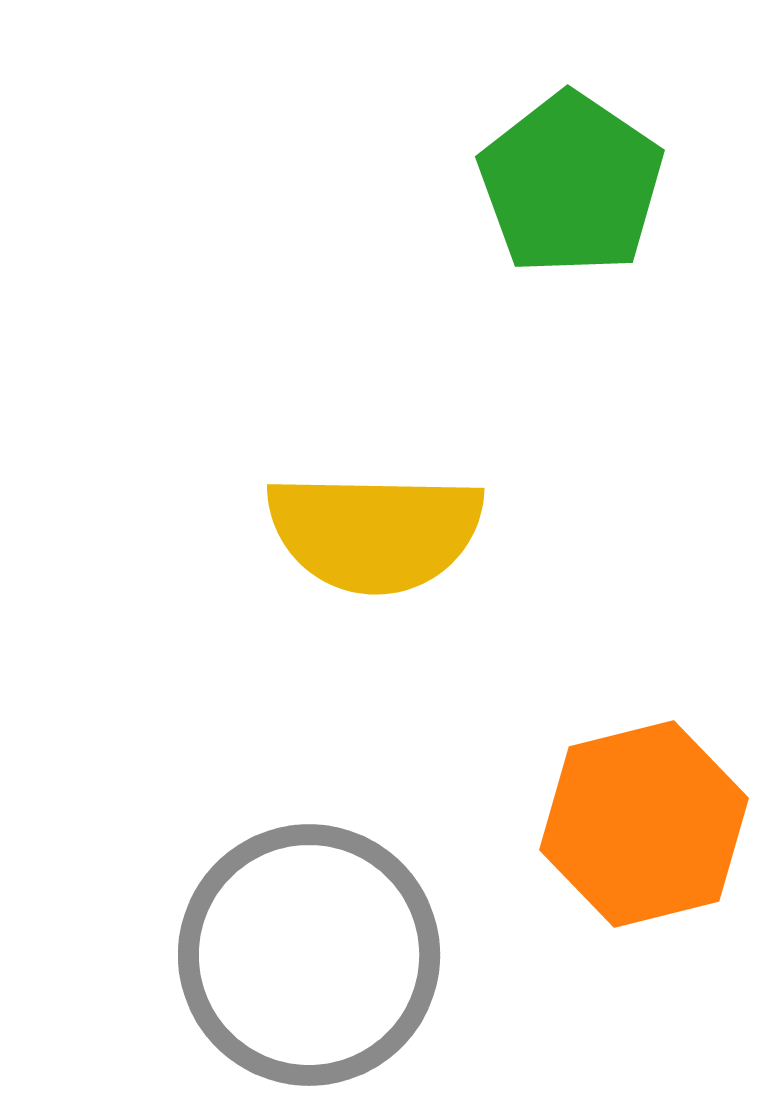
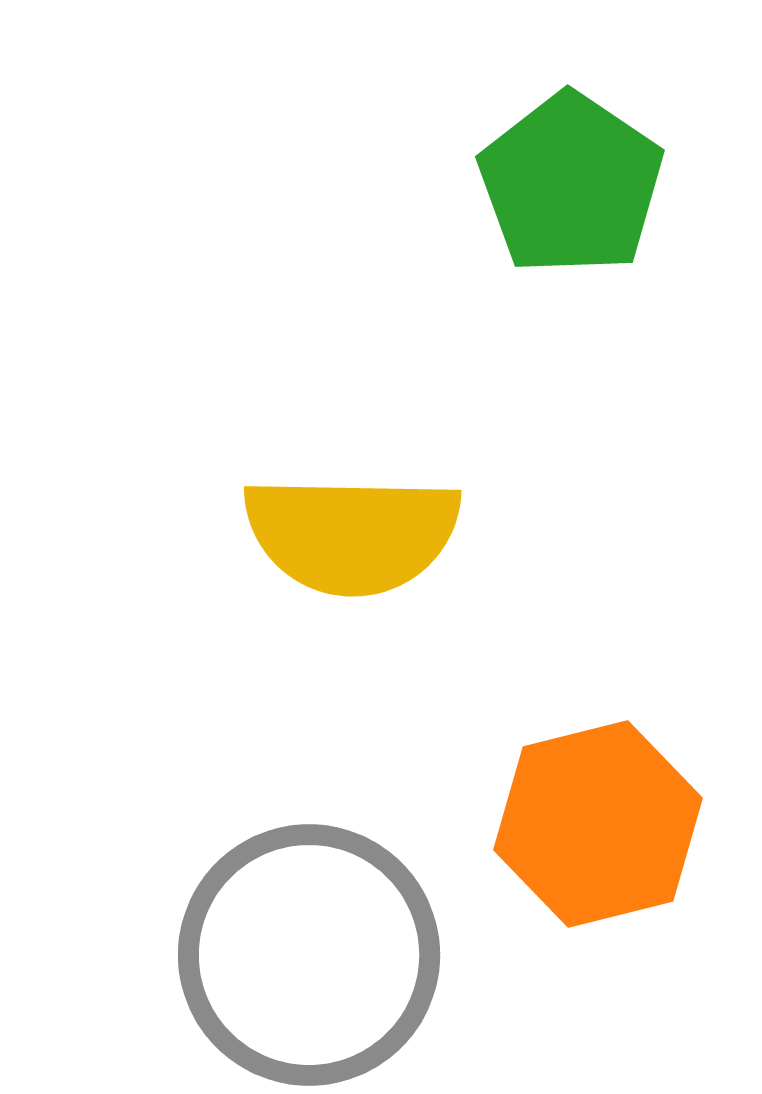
yellow semicircle: moved 23 px left, 2 px down
orange hexagon: moved 46 px left
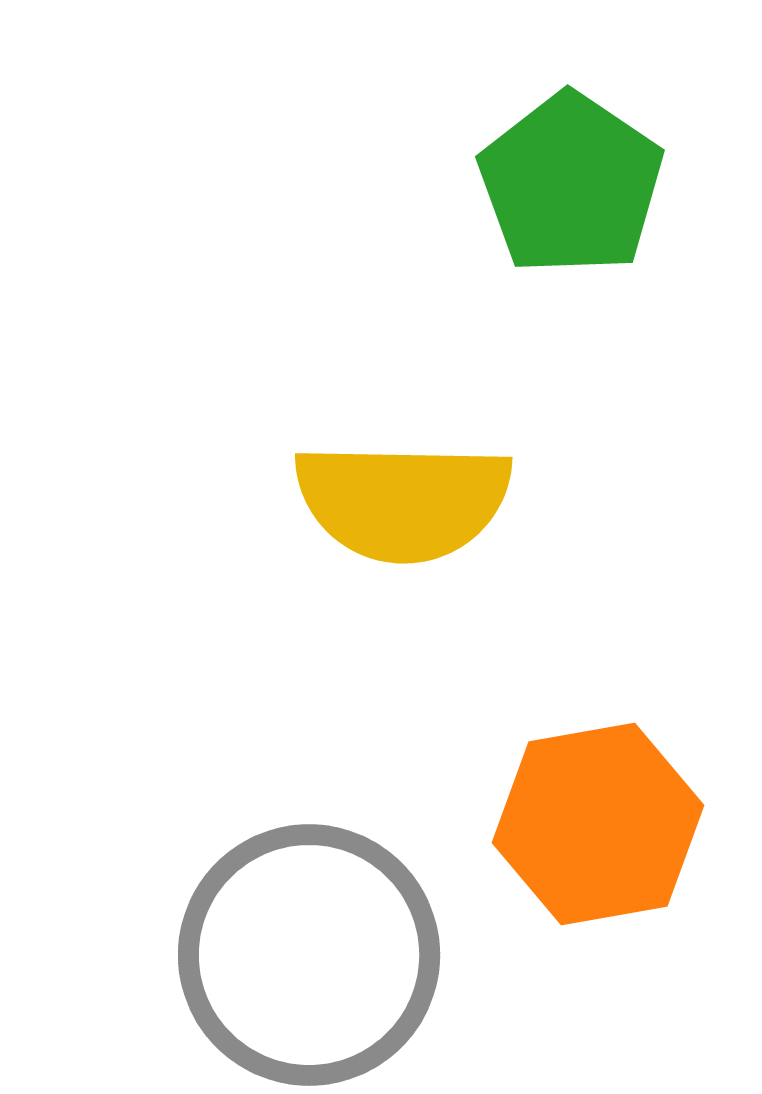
yellow semicircle: moved 51 px right, 33 px up
orange hexagon: rotated 4 degrees clockwise
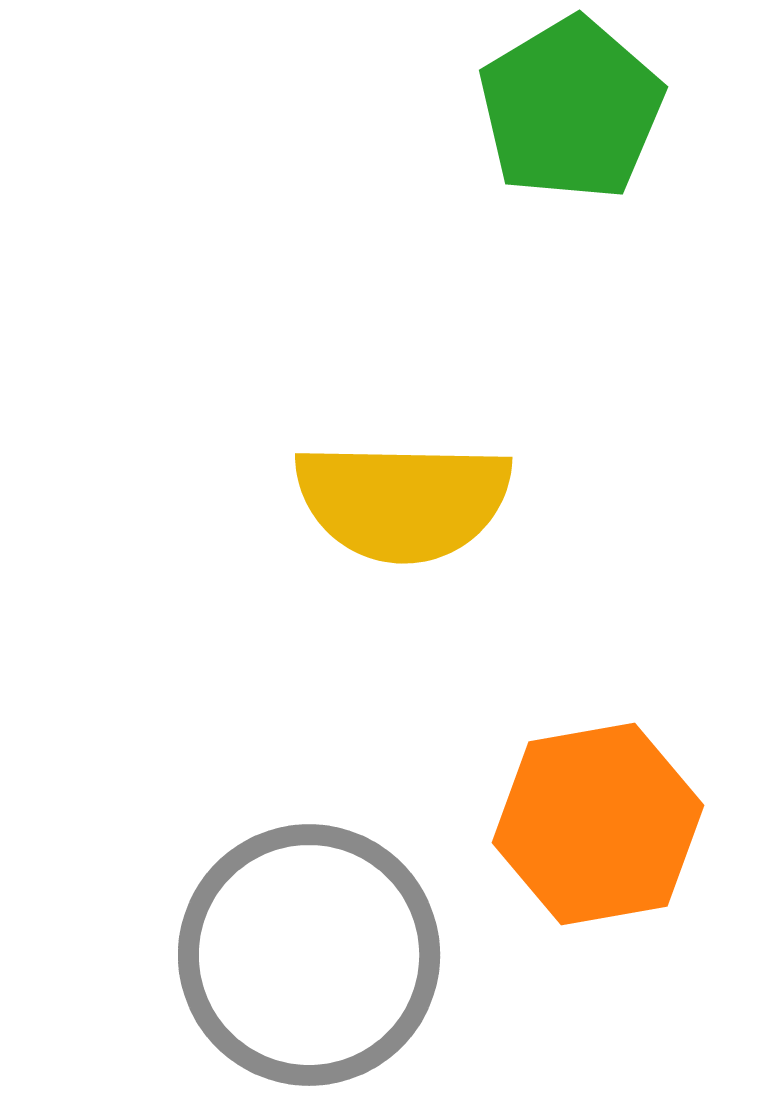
green pentagon: moved 75 px up; rotated 7 degrees clockwise
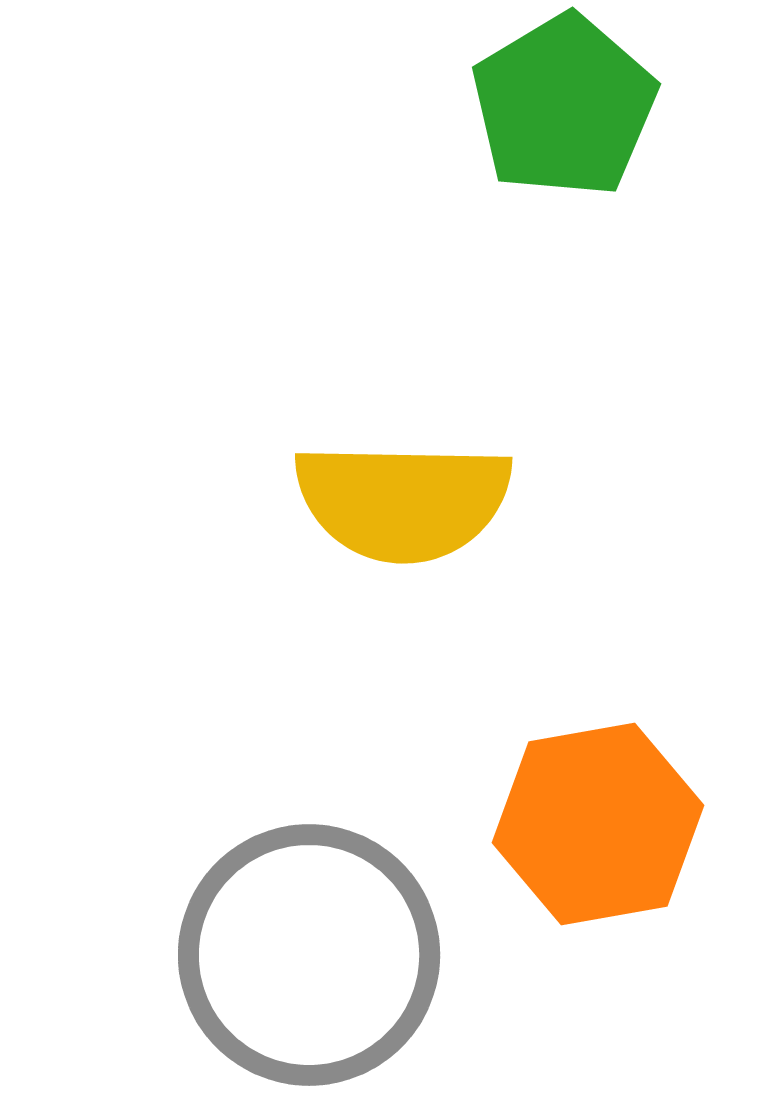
green pentagon: moved 7 px left, 3 px up
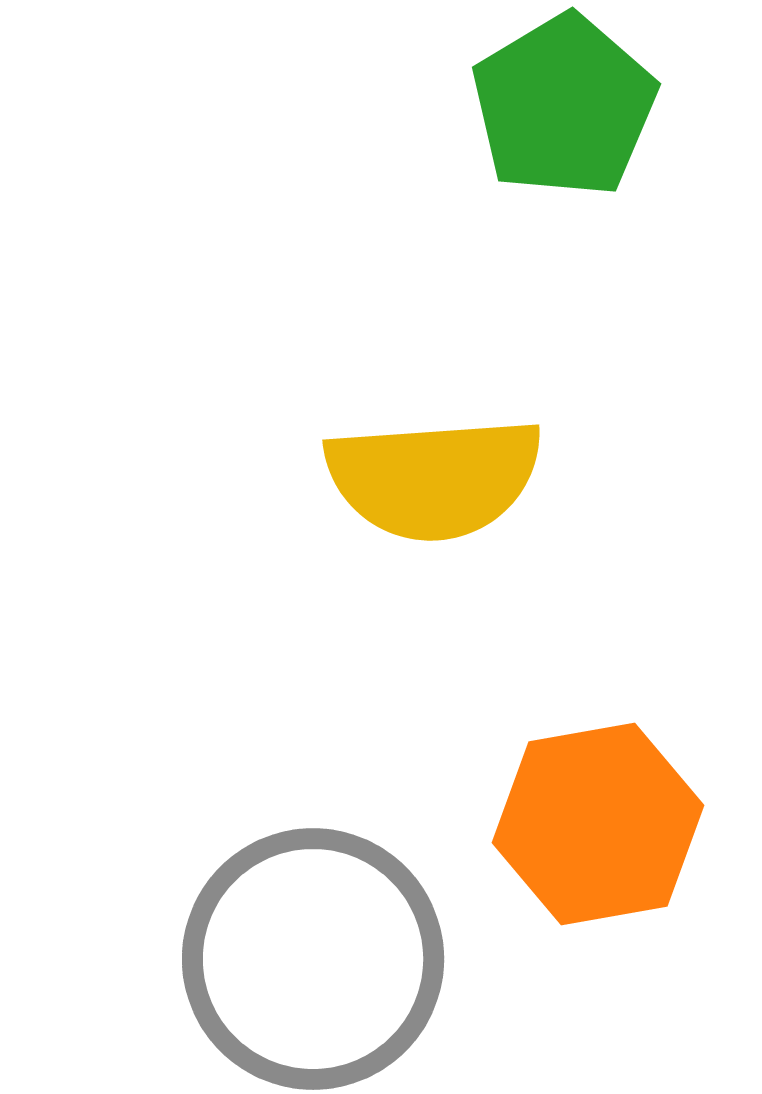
yellow semicircle: moved 31 px right, 23 px up; rotated 5 degrees counterclockwise
gray circle: moved 4 px right, 4 px down
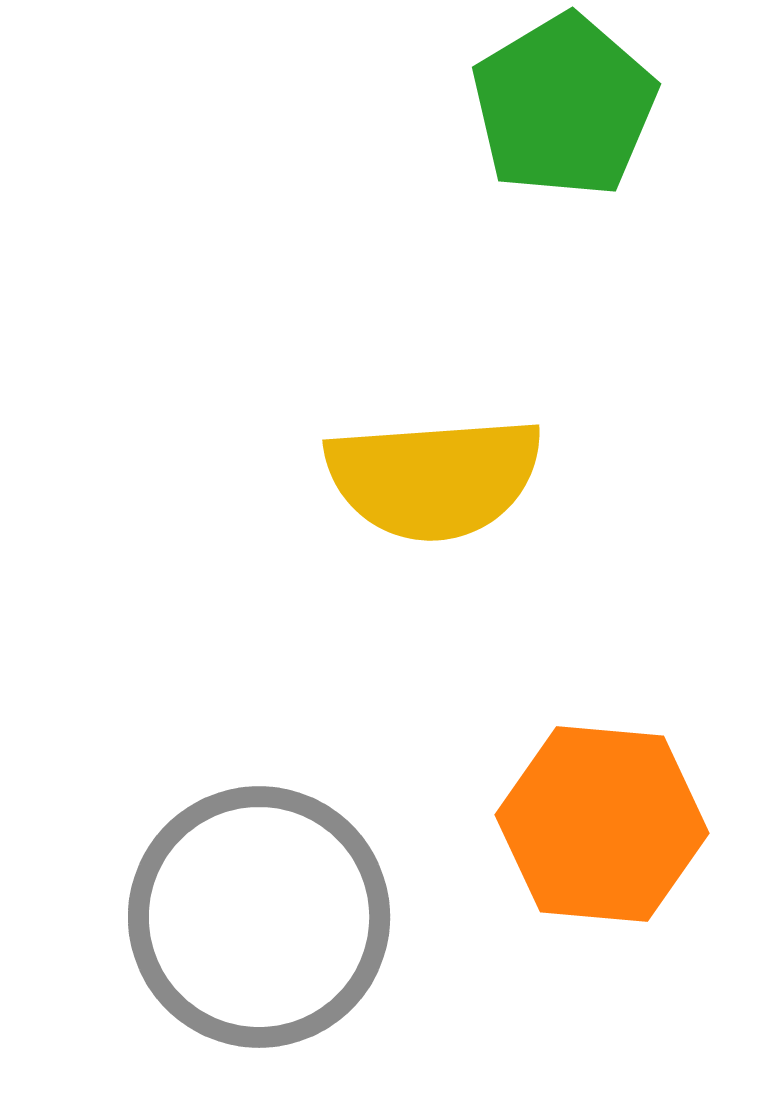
orange hexagon: moved 4 px right; rotated 15 degrees clockwise
gray circle: moved 54 px left, 42 px up
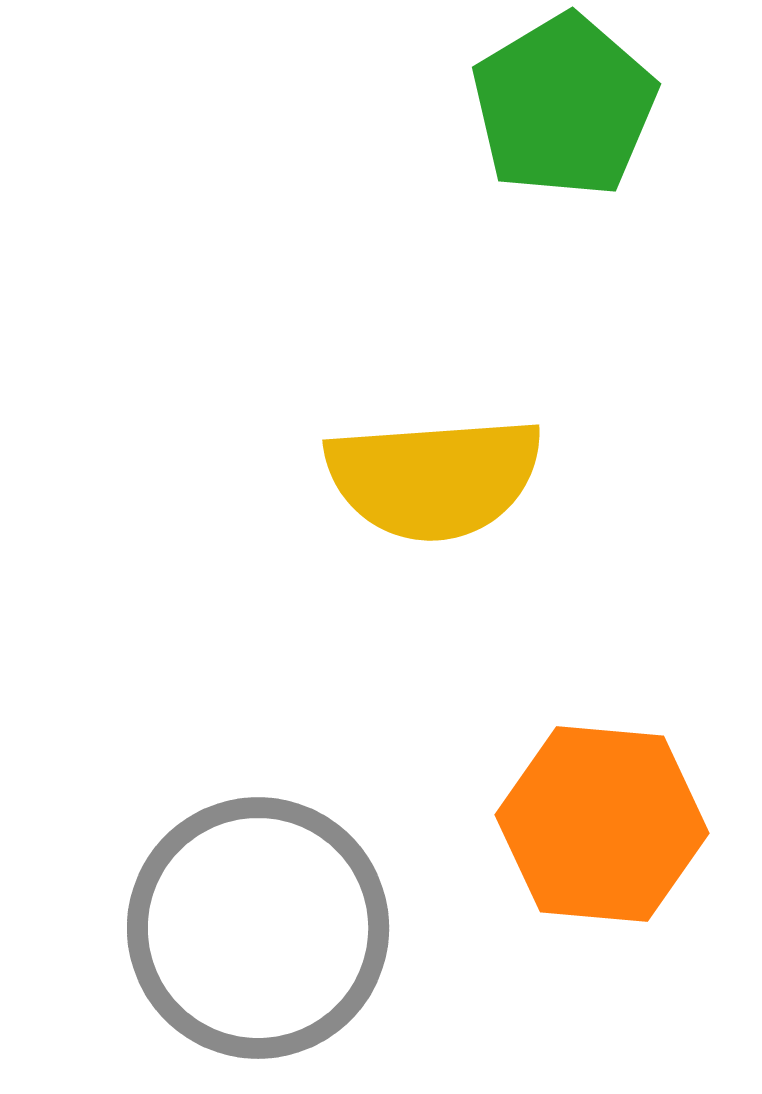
gray circle: moved 1 px left, 11 px down
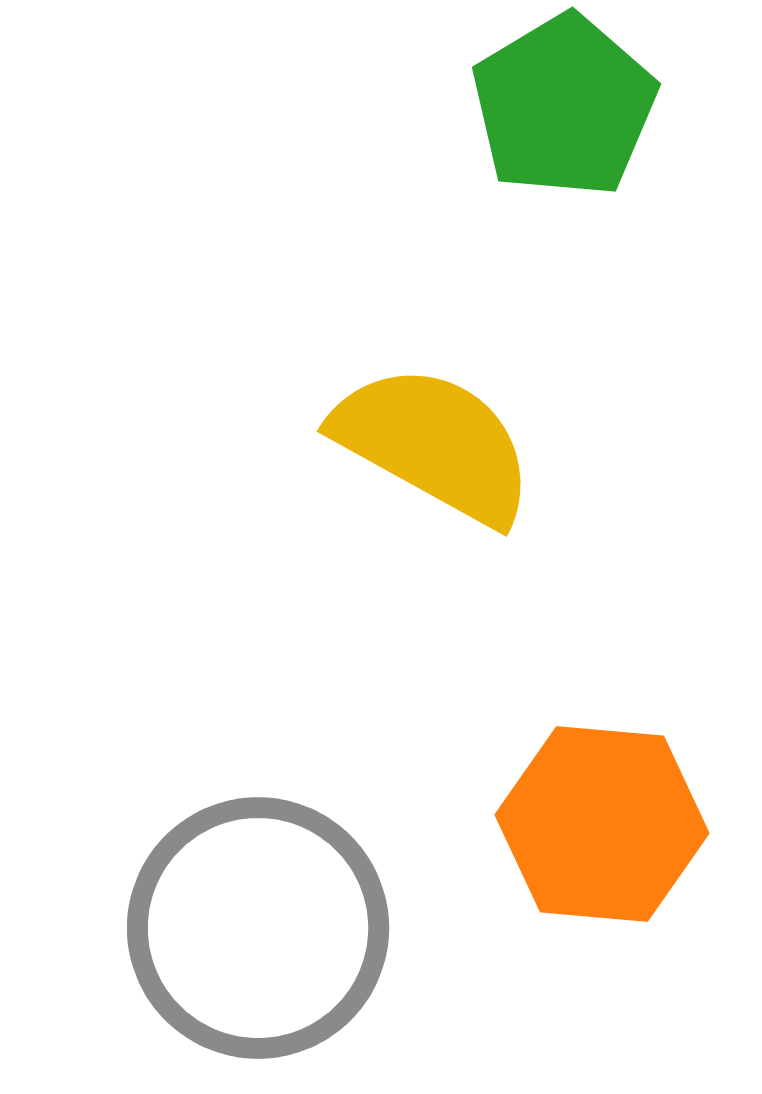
yellow semicircle: moved 34 px up; rotated 147 degrees counterclockwise
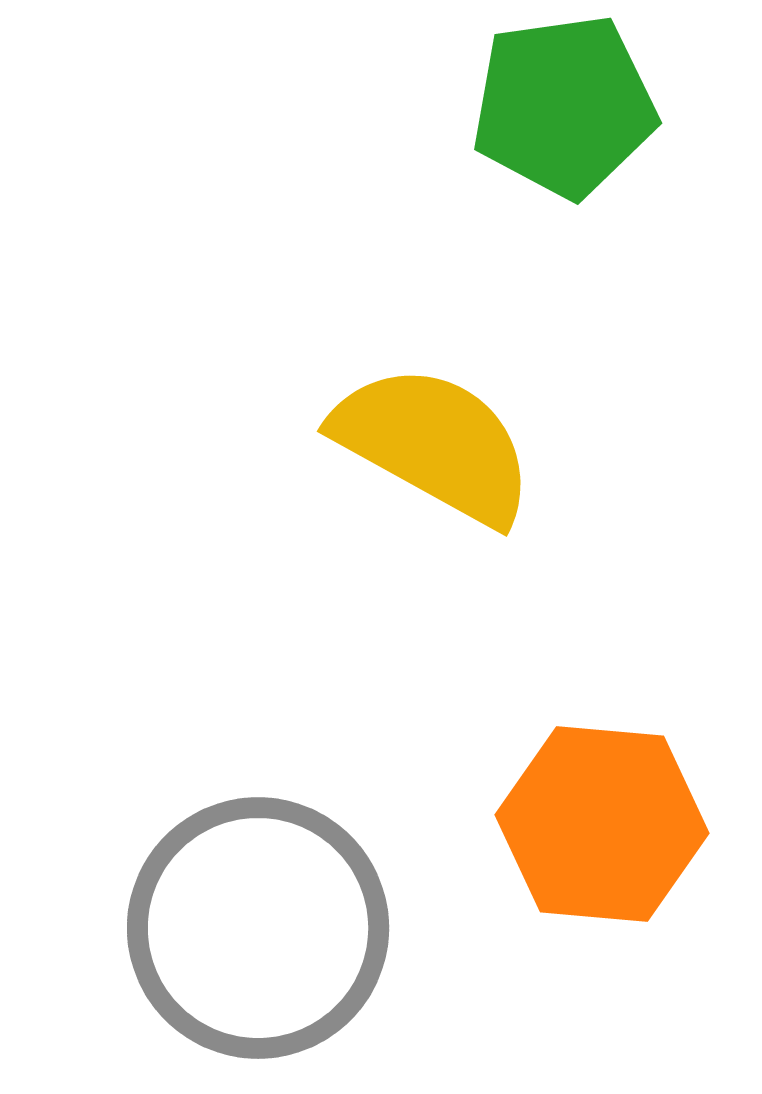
green pentagon: rotated 23 degrees clockwise
